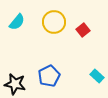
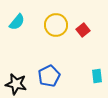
yellow circle: moved 2 px right, 3 px down
cyan rectangle: rotated 40 degrees clockwise
black star: moved 1 px right
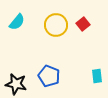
red square: moved 6 px up
blue pentagon: rotated 25 degrees counterclockwise
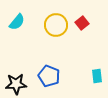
red square: moved 1 px left, 1 px up
black star: rotated 15 degrees counterclockwise
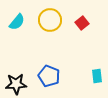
yellow circle: moved 6 px left, 5 px up
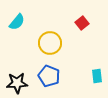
yellow circle: moved 23 px down
black star: moved 1 px right, 1 px up
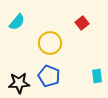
black star: moved 2 px right
